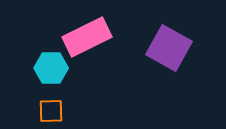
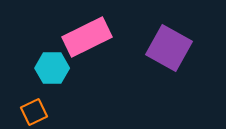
cyan hexagon: moved 1 px right
orange square: moved 17 px left, 1 px down; rotated 24 degrees counterclockwise
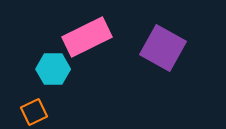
purple square: moved 6 px left
cyan hexagon: moved 1 px right, 1 px down
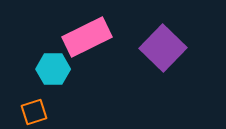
purple square: rotated 15 degrees clockwise
orange square: rotated 8 degrees clockwise
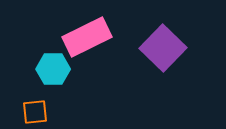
orange square: moved 1 px right; rotated 12 degrees clockwise
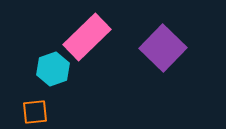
pink rectangle: rotated 18 degrees counterclockwise
cyan hexagon: rotated 20 degrees counterclockwise
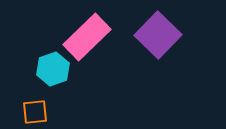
purple square: moved 5 px left, 13 px up
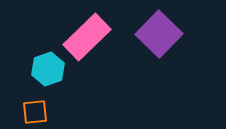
purple square: moved 1 px right, 1 px up
cyan hexagon: moved 5 px left
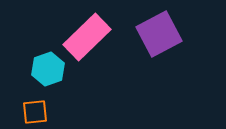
purple square: rotated 18 degrees clockwise
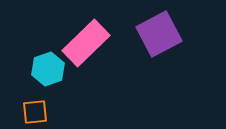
pink rectangle: moved 1 px left, 6 px down
